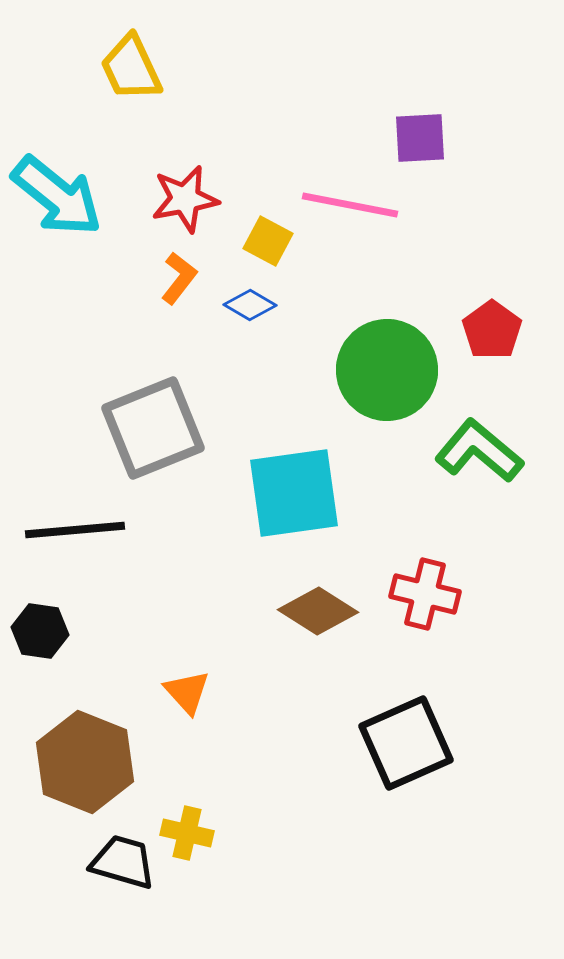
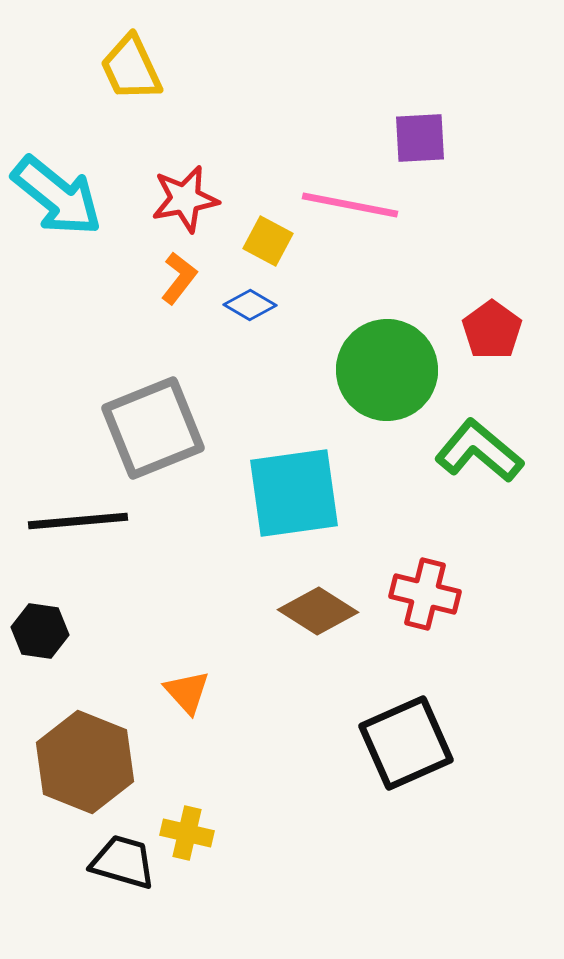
black line: moved 3 px right, 9 px up
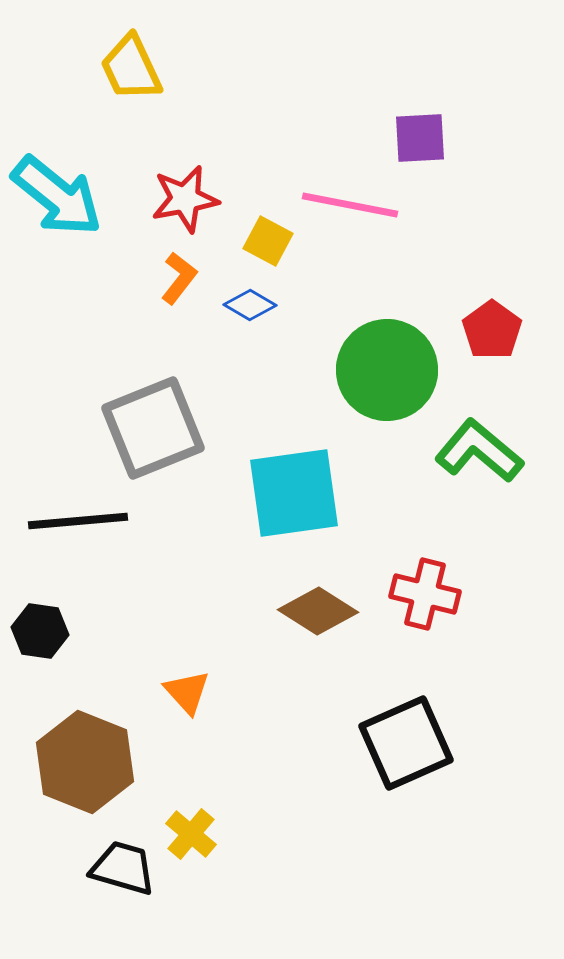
yellow cross: moved 4 px right, 1 px down; rotated 27 degrees clockwise
black trapezoid: moved 6 px down
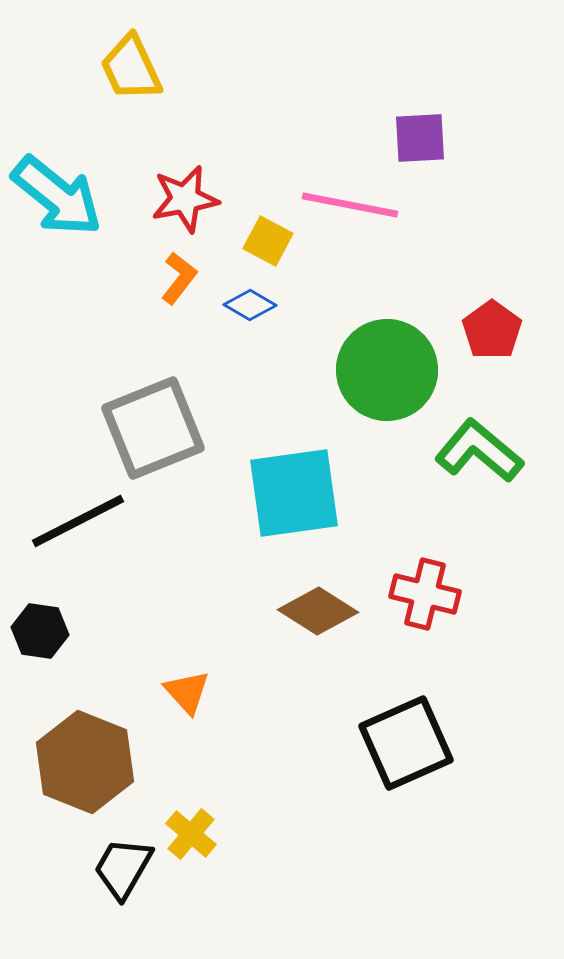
black line: rotated 22 degrees counterclockwise
black trapezoid: rotated 76 degrees counterclockwise
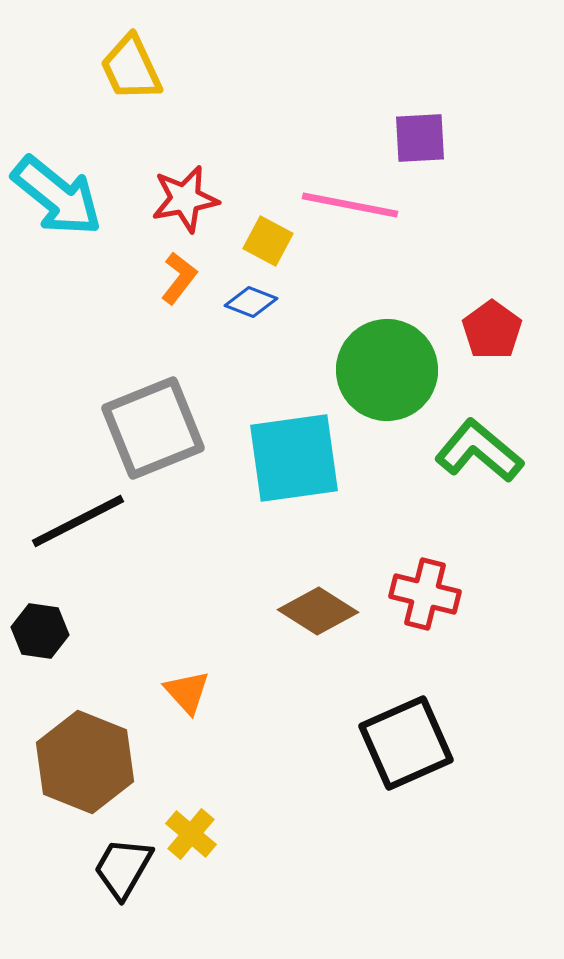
blue diamond: moved 1 px right, 3 px up; rotated 9 degrees counterclockwise
cyan square: moved 35 px up
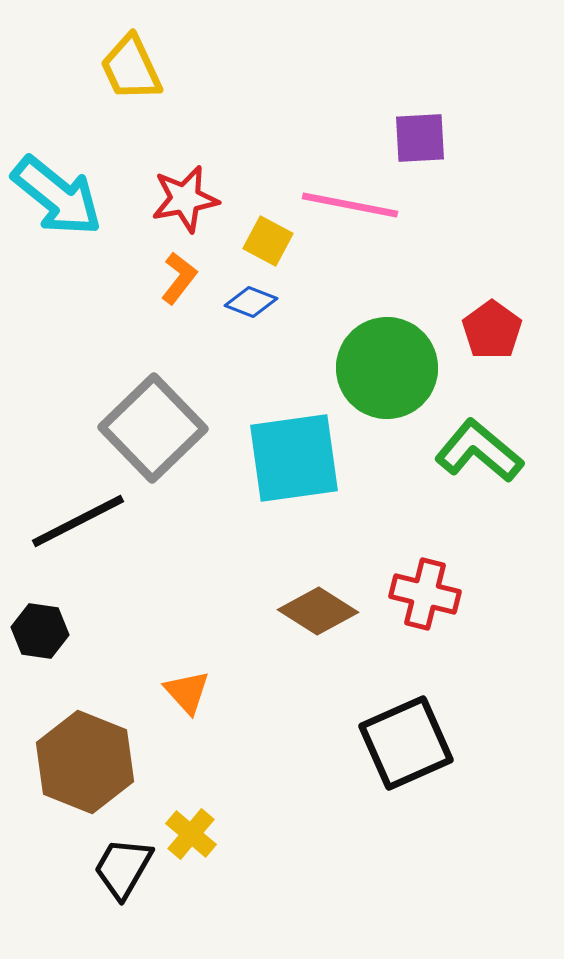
green circle: moved 2 px up
gray square: rotated 22 degrees counterclockwise
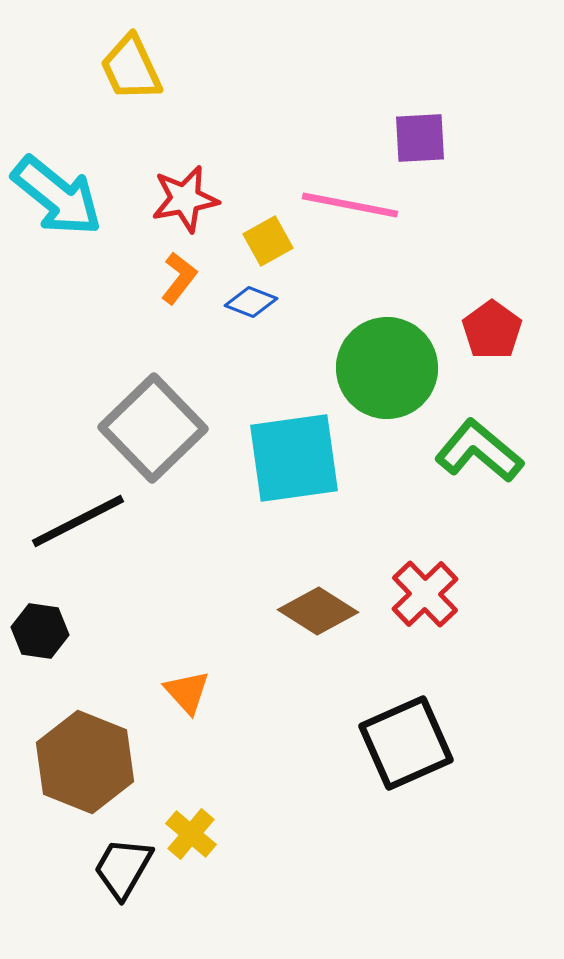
yellow square: rotated 33 degrees clockwise
red cross: rotated 32 degrees clockwise
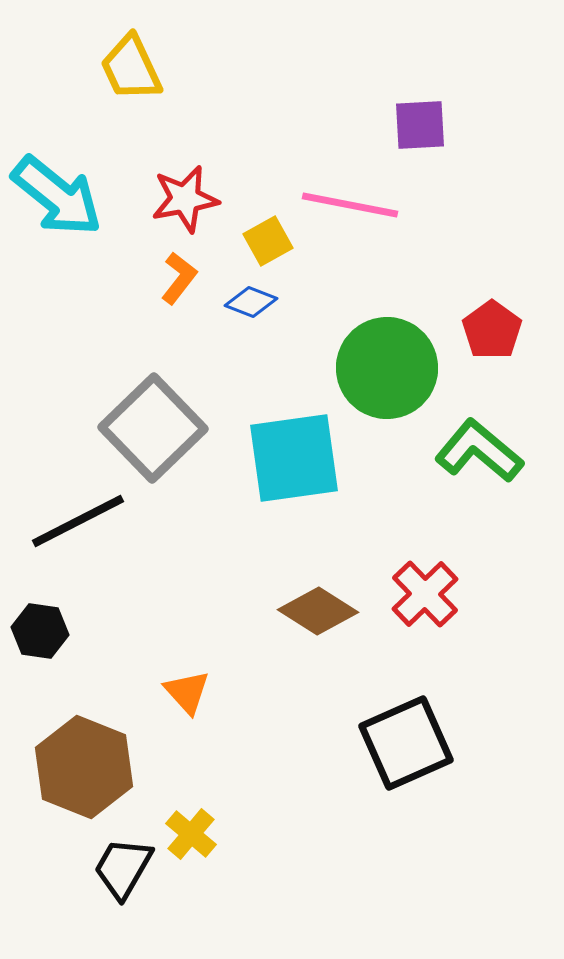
purple square: moved 13 px up
brown hexagon: moved 1 px left, 5 px down
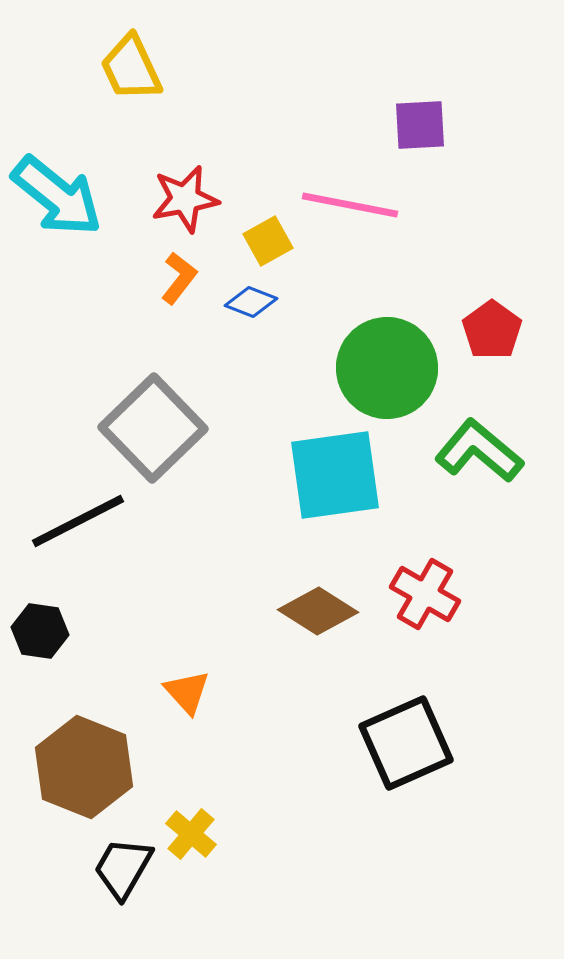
cyan square: moved 41 px right, 17 px down
red cross: rotated 16 degrees counterclockwise
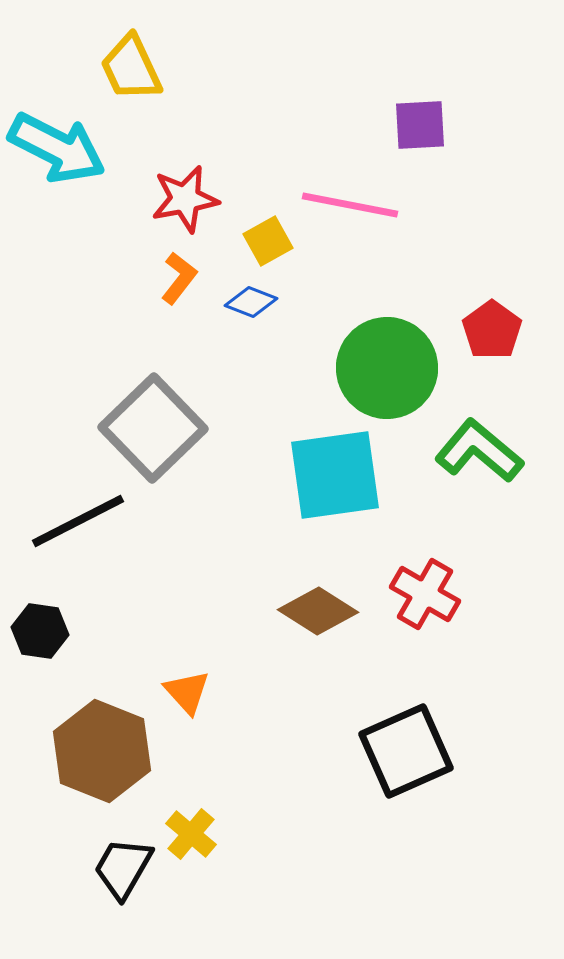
cyan arrow: moved 48 px up; rotated 12 degrees counterclockwise
black square: moved 8 px down
brown hexagon: moved 18 px right, 16 px up
